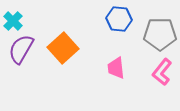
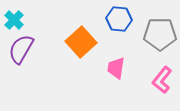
cyan cross: moved 1 px right, 1 px up
orange square: moved 18 px right, 6 px up
pink trapezoid: rotated 15 degrees clockwise
pink L-shape: moved 8 px down
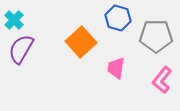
blue hexagon: moved 1 px left, 1 px up; rotated 10 degrees clockwise
gray pentagon: moved 4 px left, 2 px down
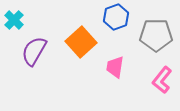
blue hexagon: moved 2 px left, 1 px up; rotated 25 degrees clockwise
gray pentagon: moved 1 px up
purple semicircle: moved 13 px right, 2 px down
pink trapezoid: moved 1 px left, 1 px up
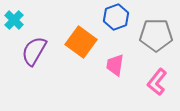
orange square: rotated 12 degrees counterclockwise
pink trapezoid: moved 2 px up
pink L-shape: moved 5 px left, 2 px down
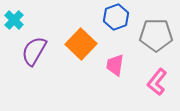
orange square: moved 2 px down; rotated 8 degrees clockwise
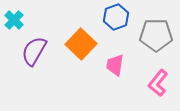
pink L-shape: moved 1 px right, 1 px down
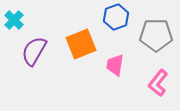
orange square: rotated 24 degrees clockwise
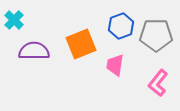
blue hexagon: moved 5 px right, 9 px down
purple semicircle: rotated 60 degrees clockwise
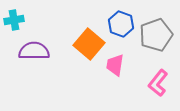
cyan cross: rotated 36 degrees clockwise
blue hexagon: moved 2 px up; rotated 20 degrees counterclockwise
gray pentagon: rotated 20 degrees counterclockwise
orange square: moved 8 px right; rotated 28 degrees counterclockwise
